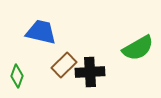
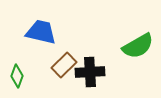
green semicircle: moved 2 px up
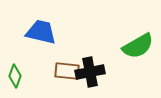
brown rectangle: moved 3 px right, 6 px down; rotated 50 degrees clockwise
black cross: rotated 8 degrees counterclockwise
green diamond: moved 2 px left
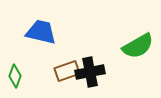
brown rectangle: rotated 25 degrees counterclockwise
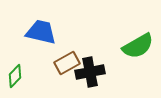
brown rectangle: moved 8 px up; rotated 10 degrees counterclockwise
green diamond: rotated 25 degrees clockwise
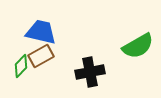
brown rectangle: moved 26 px left, 7 px up
green diamond: moved 6 px right, 10 px up
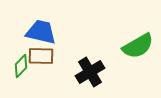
brown rectangle: rotated 30 degrees clockwise
black cross: rotated 20 degrees counterclockwise
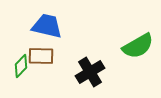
blue trapezoid: moved 6 px right, 6 px up
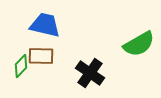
blue trapezoid: moved 2 px left, 1 px up
green semicircle: moved 1 px right, 2 px up
black cross: moved 1 px down; rotated 24 degrees counterclockwise
